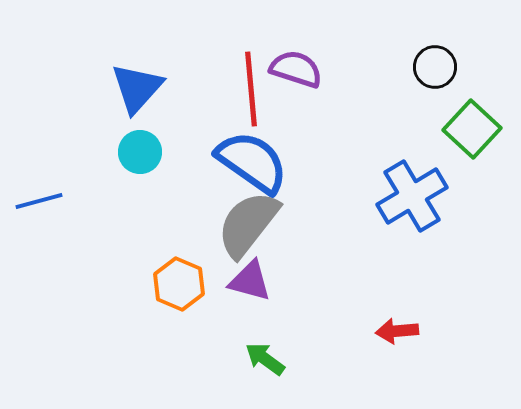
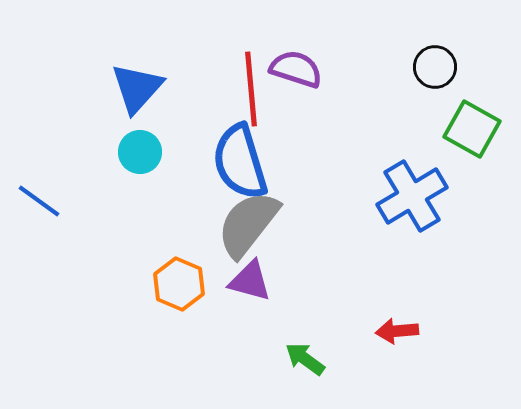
green square: rotated 14 degrees counterclockwise
blue semicircle: moved 12 px left; rotated 142 degrees counterclockwise
blue line: rotated 51 degrees clockwise
green arrow: moved 40 px right
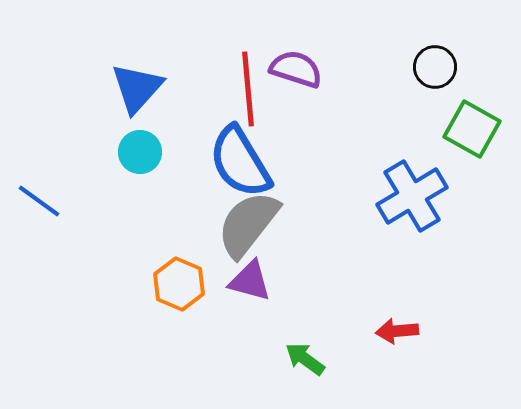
red line: moved 3 px left
blue semicircle: rotated 14 degrees counterclockwise
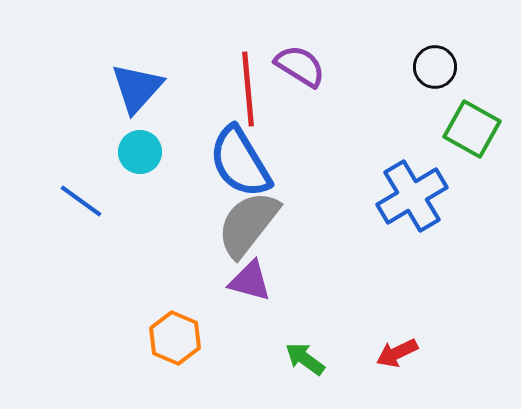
purple semicircle: moved 4 px right, 3 px up; rotated 14 degrees clockwise
blue line: moved 42 px right
orange hexagon: moved 4 px left, 54 px down
red arrow: moved 22 px down; rotated 21 degrees counterclockwise
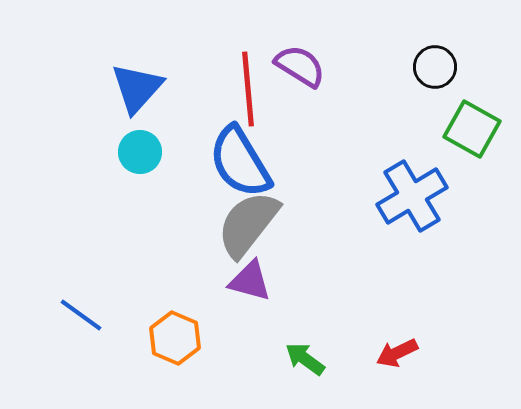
blue line: moved 114 px down
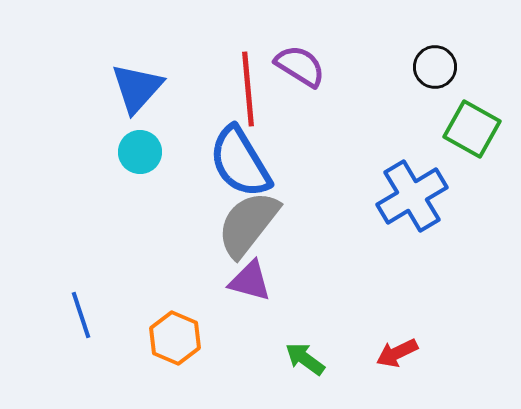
blue line: rotated 36 degrees clockwise
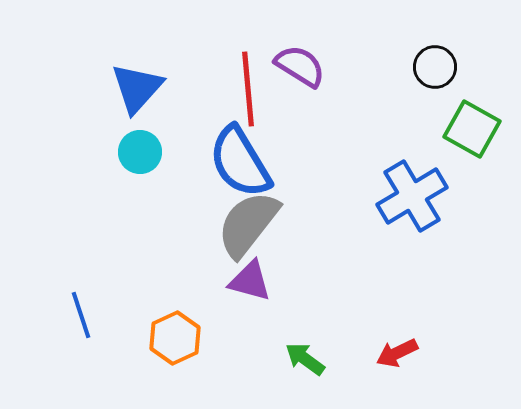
orange hexagon: rotated 12 degrees clockwise
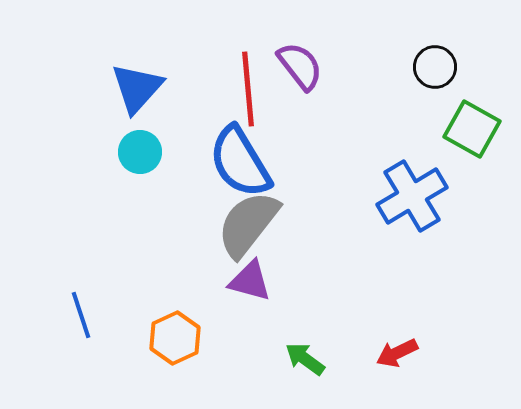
purple semicircle: rotated 20 degrees clockwise
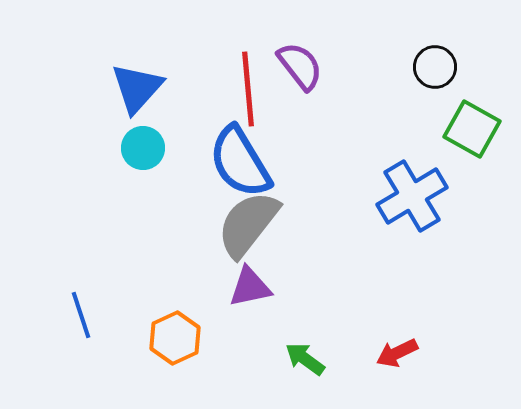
cyan circle: moved 3 px right, 4 px up
purple triangle: moved 6 px down; rotated 27 degrees counterclockwise
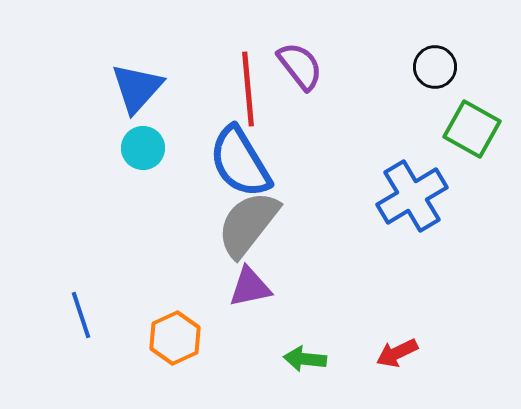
green arrow: rotated 30 degrees counterclockwise
